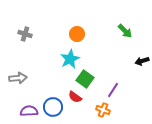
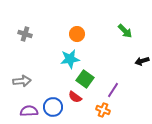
cyan star: rotated 18 degrees clockwise
gray arrow: moved 4 px right, 3 px down
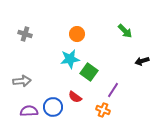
green square: moved 4 px right, 7 px up
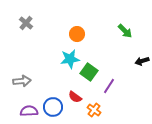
gray cross: moved 1 px right, 11 px up; rotated 24 degrees clockwise
purple line: moved 4 px left, 4 px up
orange cross: moved 9 px left; rotated 16 degrees clockwise
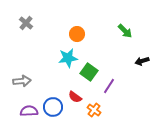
cyan star: moved 2 px left, 1 px up
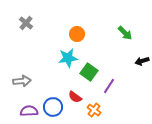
green arrow: moved 2 px down
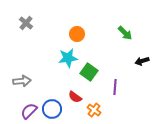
purple line: moved 6 px right, 1 px down; rotated 28 degrees counterclockwise
blue circle: moved 1 px left, 2 px down
purple semicircle: rotated 42 degrees counterclockwise
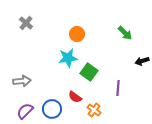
purple line: moved 3 px right, 1 px down
purple semicircle: moved 4 px left
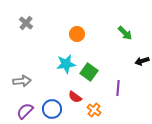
cyan star: moved 2 px left, 6 px down
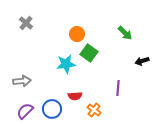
green square: moved 19 px up
red semicircle: moved 1 px up; rotated 40 degrees counterclockwise
